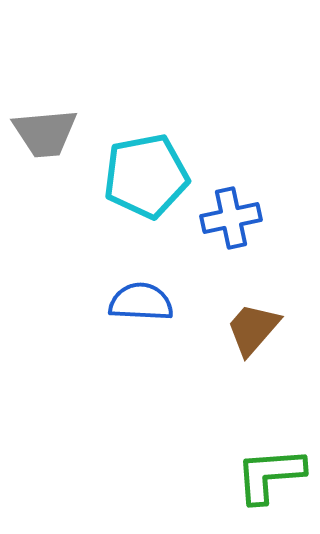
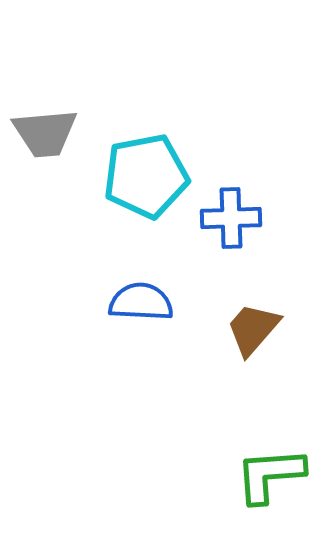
blue cross: rotated 10 degrees clockwise
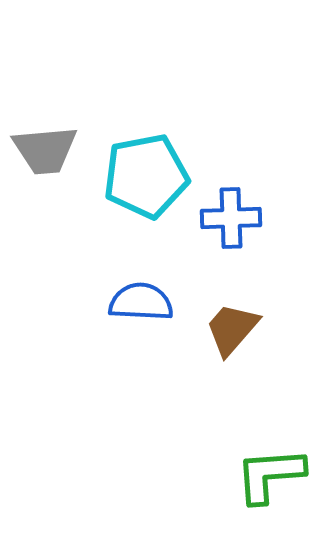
gray trapezoid: moved 17 px down
brown trapezoid: moved 21 px left
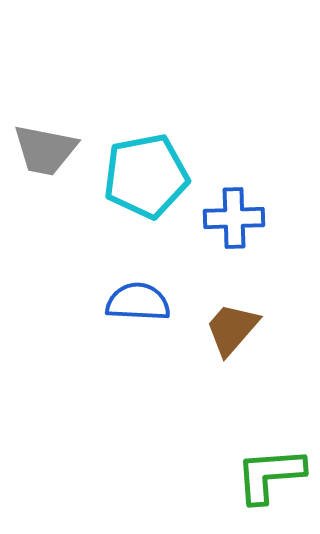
gray trapezoid: rotated 16 degrees clockwise
blue cross: moved 3 px right
blue semicircle: moved 3 px left
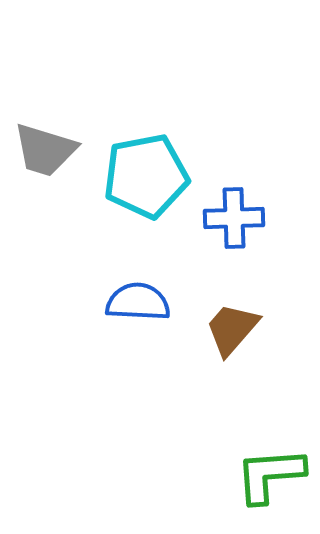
gray trapezoid: rotated 6 degrees clockwise
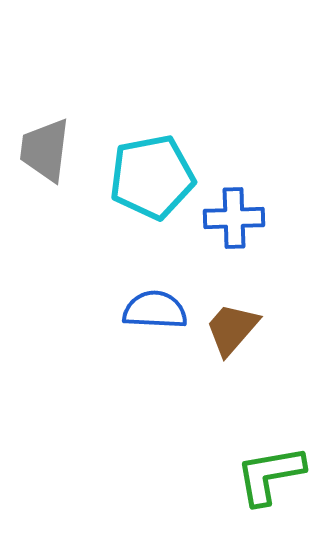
gray trapezoid: rotated 80 degrees clockwise
cyan pentagon: moved 6 px right, 1 px down
blue semicircle: moved 17 px right, 8 px down
green L-shape: rotated 6 degrees counterclockwise
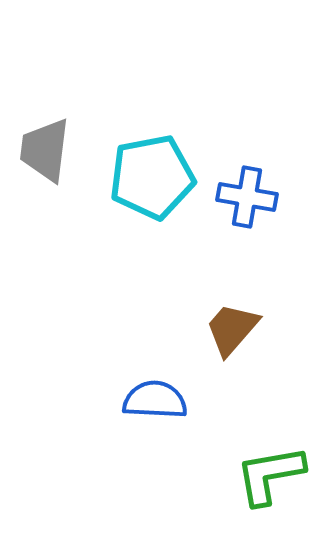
blue cross: moved 13 px right, 21 px up; rotated 12 degrees clockwise
blue semicircle: moved 90 px down
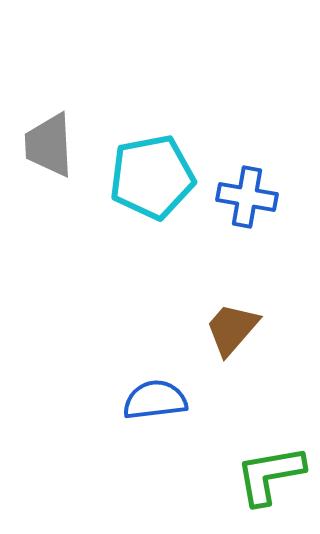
gray trapezoid: moved 4 px right, 5 px up; rotated 10 degrees counterclockwise
blue semicircle: rotated 10 degrees counterclockwise
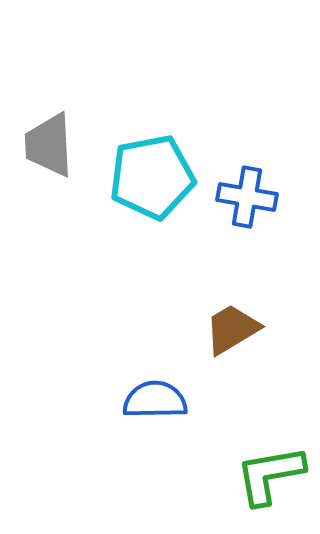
brown trapezoid: rotated 18 degrees clockwise
blue semicircle: rotated 6 degrees clockwise
